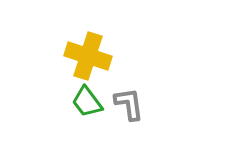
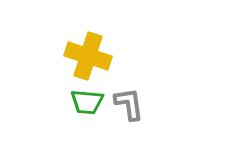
green trapezoid: rotated 48 degrees counterclockwise
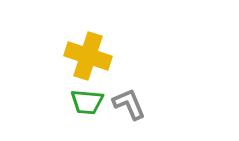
gray L-shape: rotated 15 degrees counterclockwise
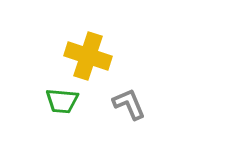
green trapezoid: moved 25 px left, 1 px up
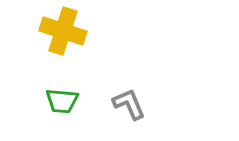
yellow cross: moved 25 px left, 25 px up
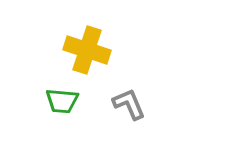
yellow cross: moved 24 px right, 19 px down
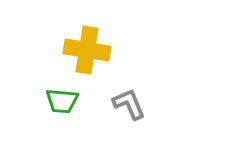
yellow cross: rotated 9 degrees counterclockwise
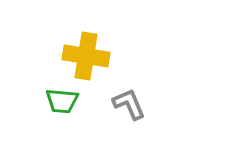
yellow cross: moved 1 px left, 6 px down
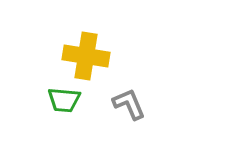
green trapezoid: moved 2 px right, 1 px up
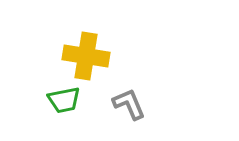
green trapezoid: rotated 16 degrees counterclockwise
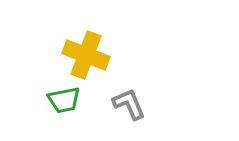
yellow cross: moved 1 px up; rotated 12 degrees clockwise
